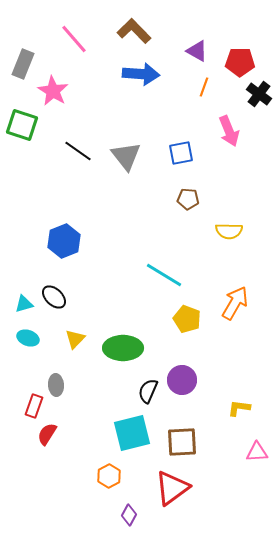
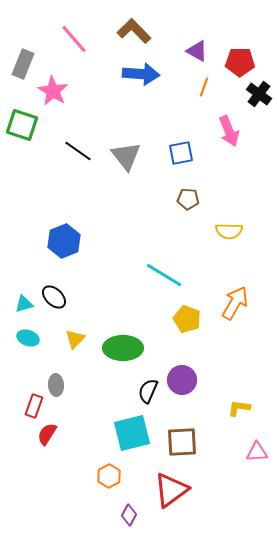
red triangle: moved 1 px left, 2 px down
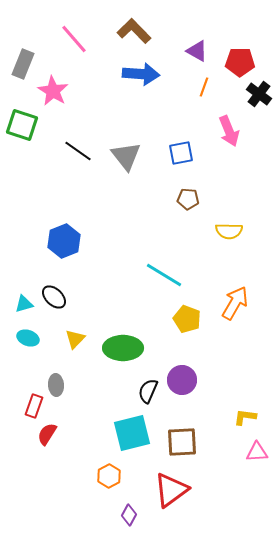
yellow L-shape: moved 6 px right, 9 px down
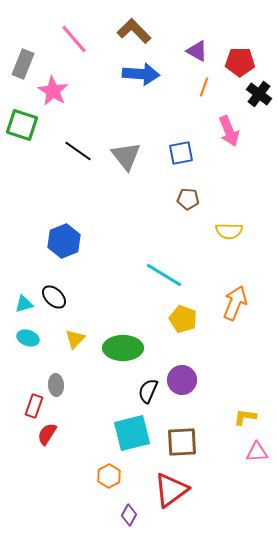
orange arrow: rotated 8 degrees counterclockwise
yellow pentagon: moved 4 px left
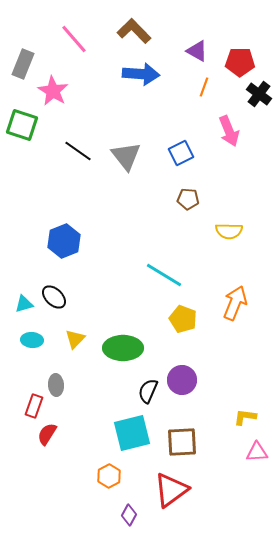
blue square: rotated 15 degrees counterclockwise
cyan ellipse: moved 4 px right, 2 px down; rotated 15 degrees counterclockwise
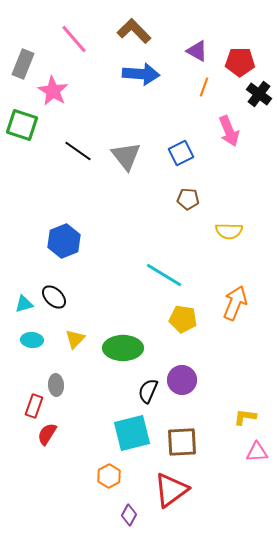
yellow pentagon: rotated 12 degrees counterclockwise
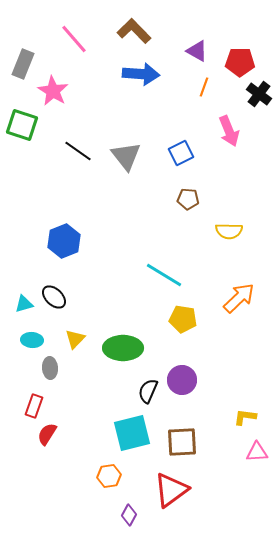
orange arrow: moved 4 px right, 5 px up; rotated 24 degrees clockwise
gray ellipse: moved 6 px left, 17 px up
orange hexagon: rotated 20 degrees clockwise
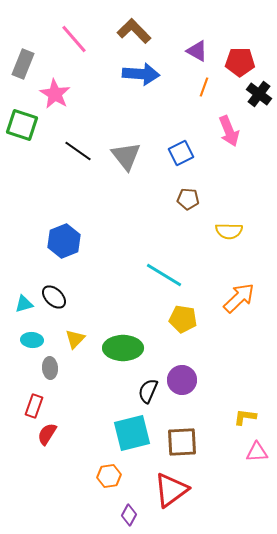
pink star: moved 2 px right, 3 px down
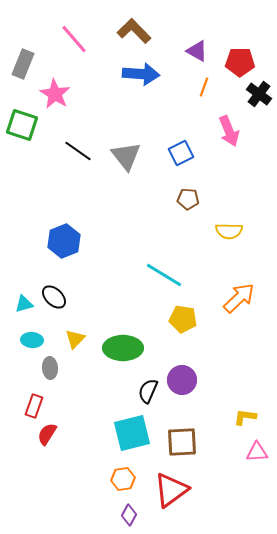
orange hexagon: moved 14 px right, 3 px down
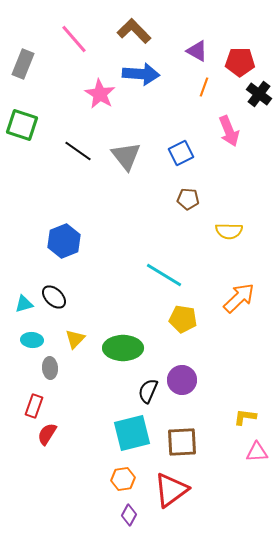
pink star: moved 45 px right
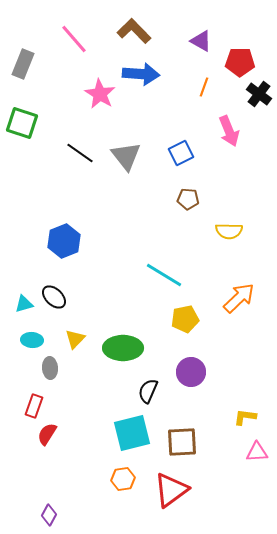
purple triangle: moved 4 px right, 10 px up
green square: moved 2 px up
black line: moved 2 px right, 2 px down
yellow pentagon: moved 2 px right; rotated 20 degrees counterclockwise
purple circle: moved 9 px right, 8 px up
purple diamond: moved 80 px left
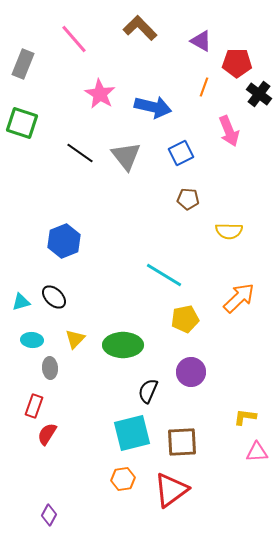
brown L-shape: moved 6 px right, 3 px up
red pentagon: moved 3 px left, 1 px down
blue arrow: moved 12 px right, 33 px down; rotated 9 degrees clockwise
cyan triangle: moved 3 px left, 2 px up
green ellipse: moved 3 px up
